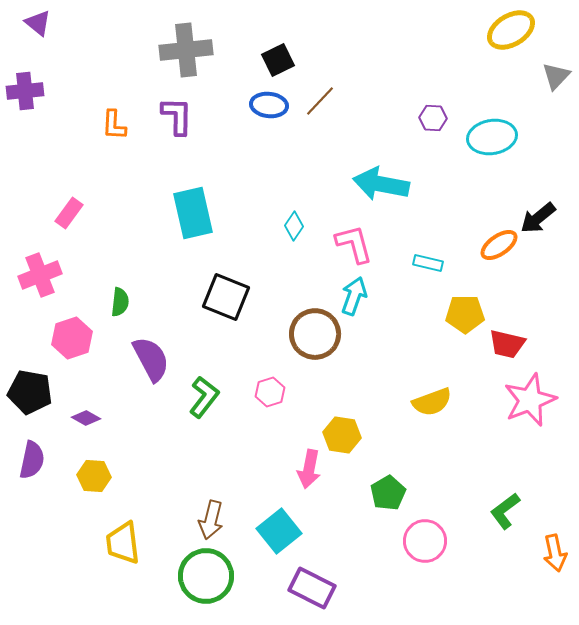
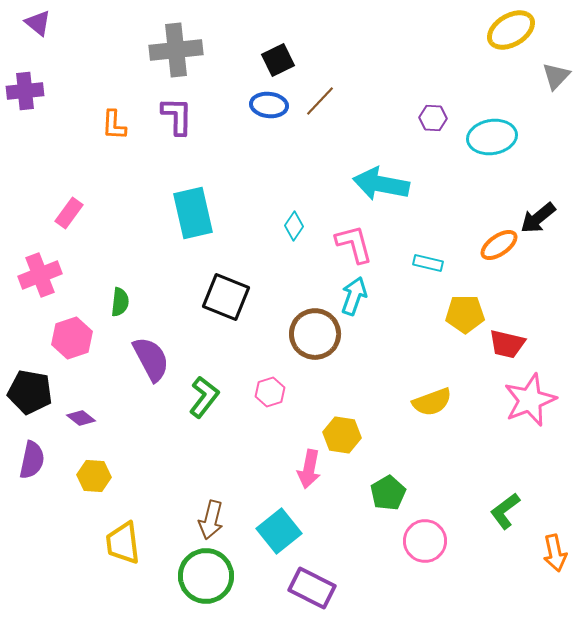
gray cross at (186, 50): moved 10 px left
purple diamond at (86, 418): moved 5 px left; rotated 8 degrees clockwise
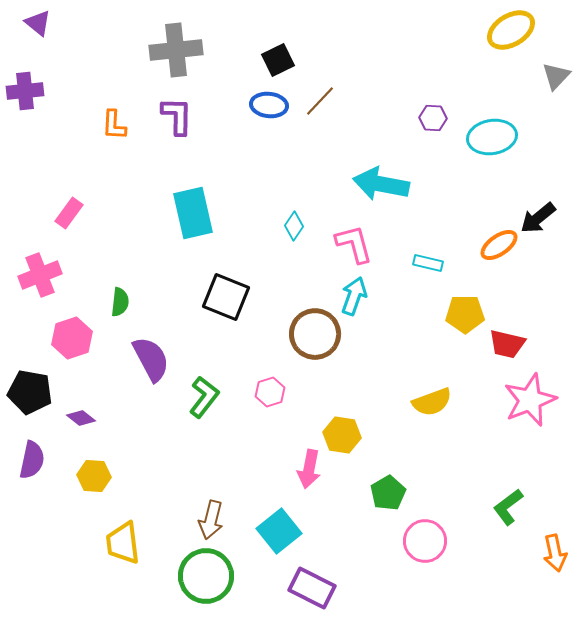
green L-shape at (505, 511): moved 3 px right, 4 px up
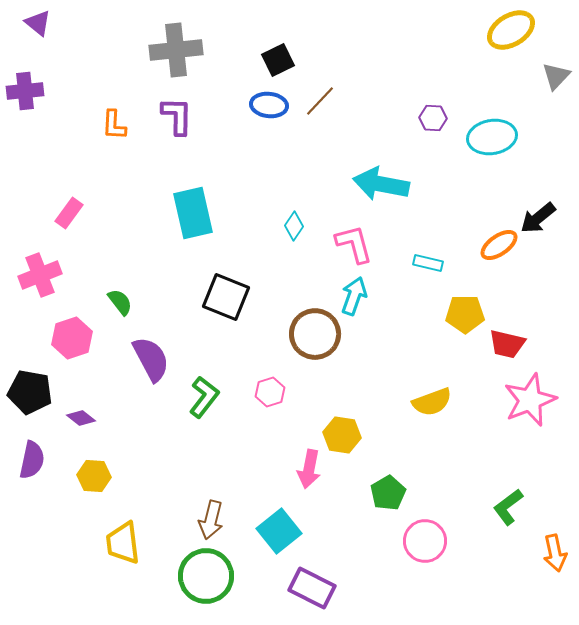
green semicircle at (120, 302): rotated 44 degrees counterclockwise
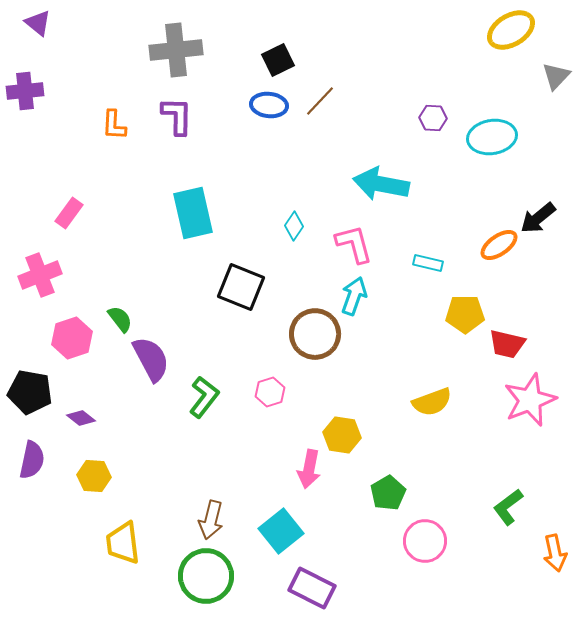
black square at (226, 297): moved 15 px right, 10 px up
green semicircle at (120, 302): moved 17 px down
cyan square at (279, 531): moved 2 px right
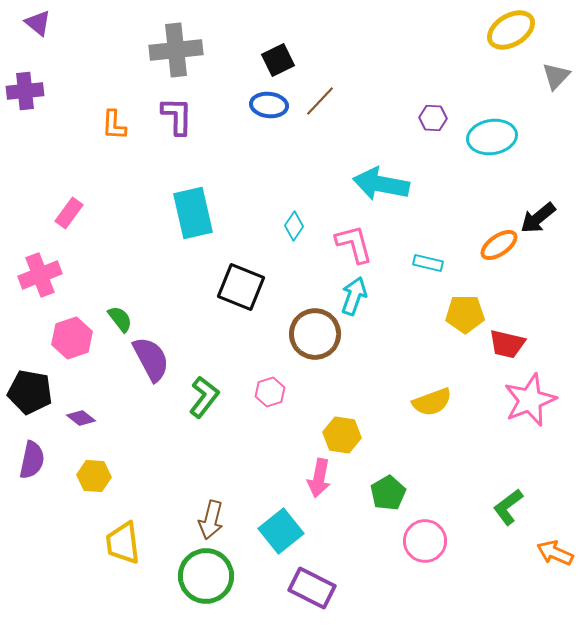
pink arrow at (309, 469): moved 10 px right, 9 px down
orange arrow at (555, 553): rotated 126 degrees clockwise
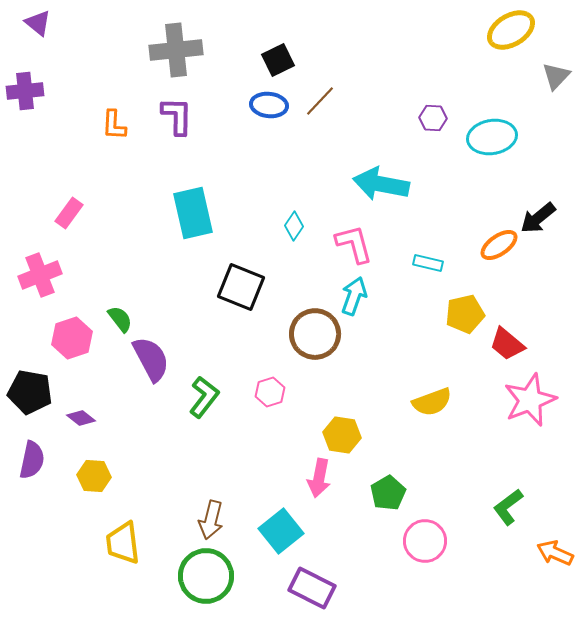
yellow pentagon at (465, 314): rotated 12 degrees counterclockwise
red trapezoid at (507, 344): rotated 27 degrees clockwise
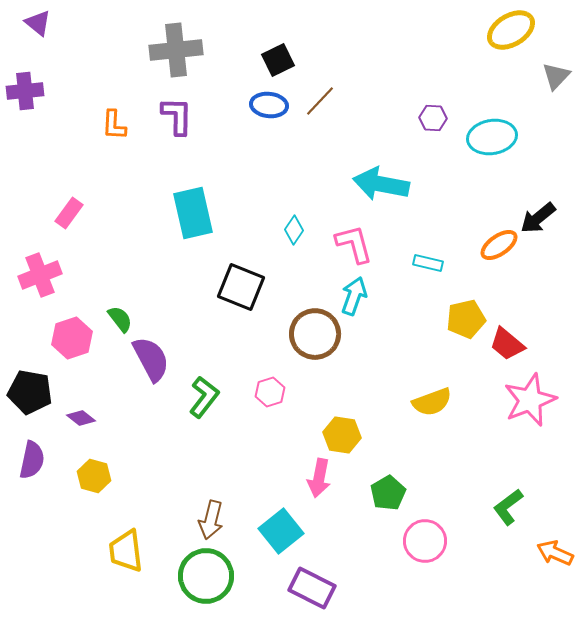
cyan diamond at (294, 226): moved 4 px down
yellow pentagon at (465, 314): moved 1 px right, 5 px down
yellow hexagon at (94, 476): rotated 12 degrees clockwise
yellow trapezoid at (123, 543): moved 3 px right, 8 px down
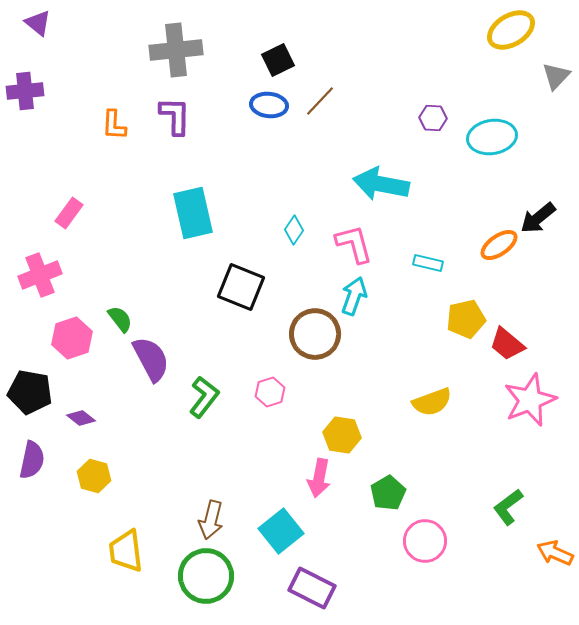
purple L-shape at (177, 116): moved 2 px left
